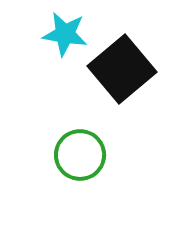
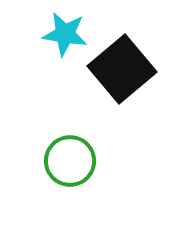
green circle: moved 10 px left, 6 px down
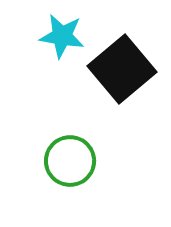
cyan star: moved 3 px left, 2 px down
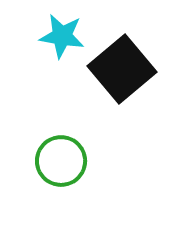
green circle: moved 9 px left
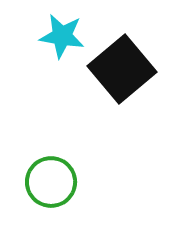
green circle: moved 10 px left, 21 px down
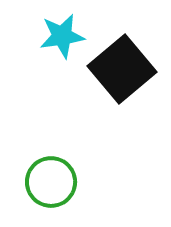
cyan star: rotated 18 degrees counterclockwise
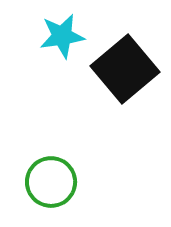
black square: moved 3 px right
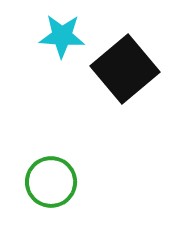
cyan star: rotated 12 degrees clockwise
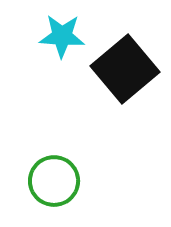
green circle: moved 3 px right, 1 px up
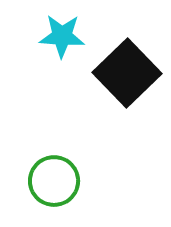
black square: moved 2 px right, 4 px down; rotated 4 degrees counterclockwise
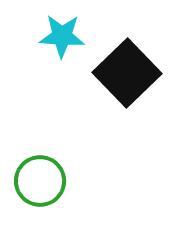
green circle: moved 14 px left
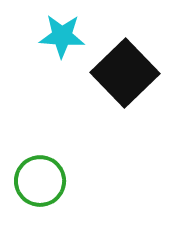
black square: moved 2 px left
